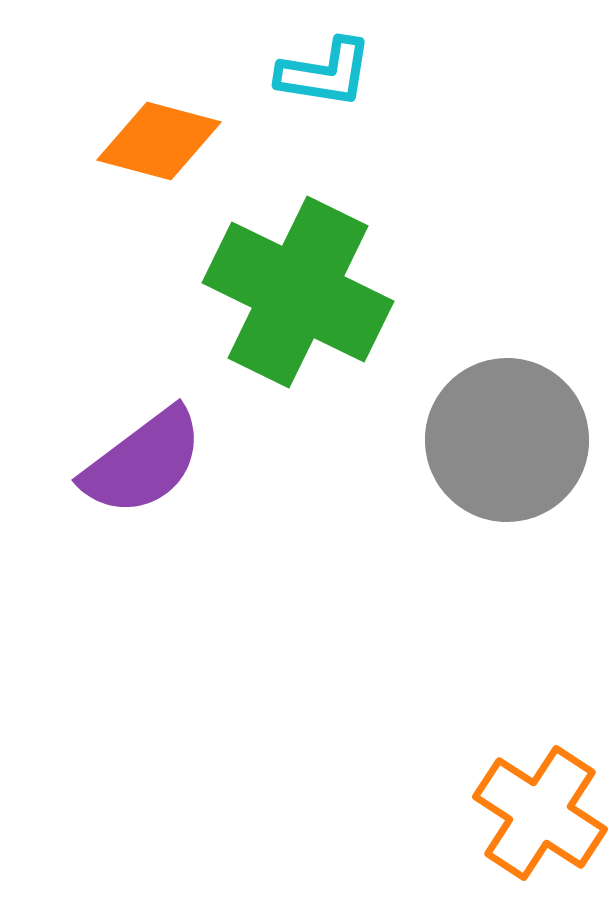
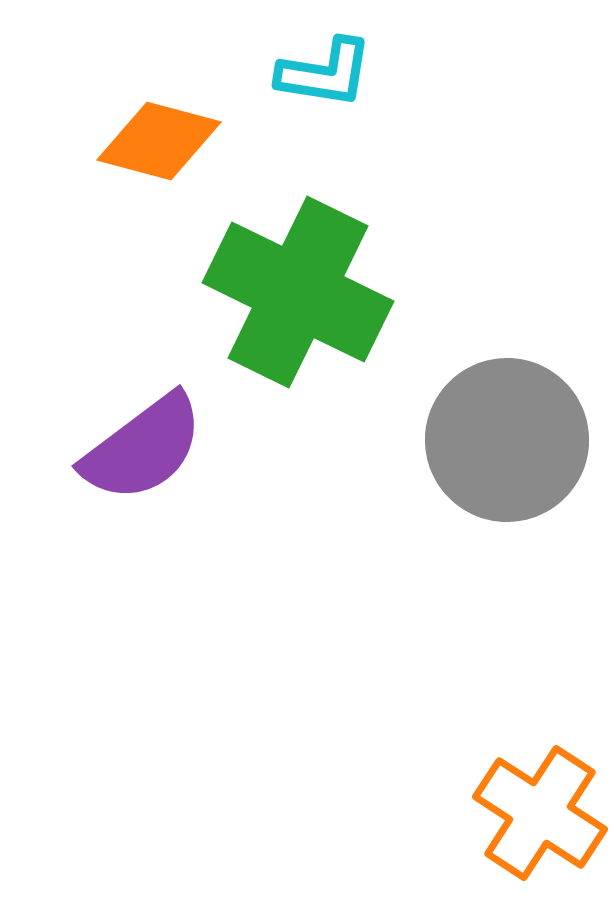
purple semicircle: moved 14 px up
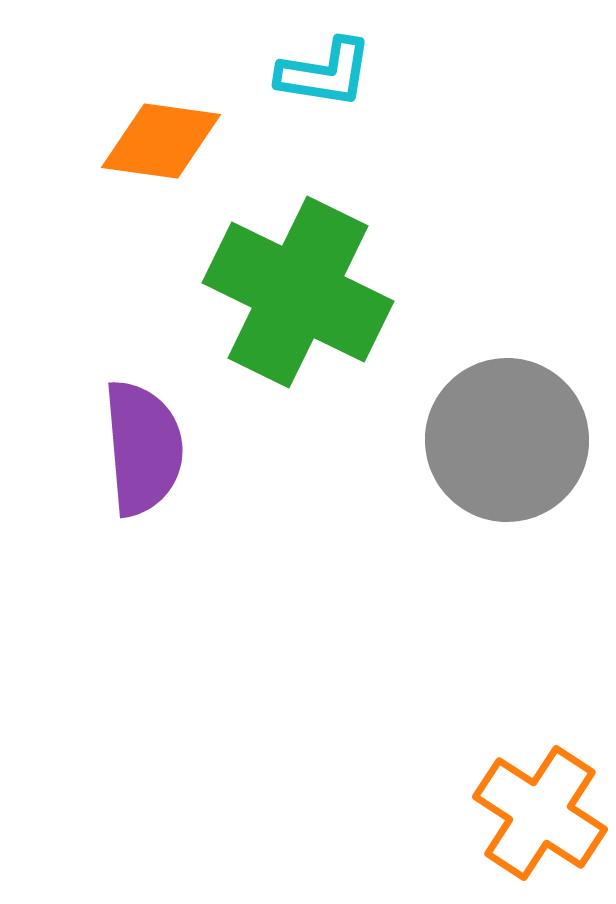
orange diamond: moved 2 px right; rotated 7 degrees counterclockwise
purple semicircle: rotated 58 degrees counterclockwise
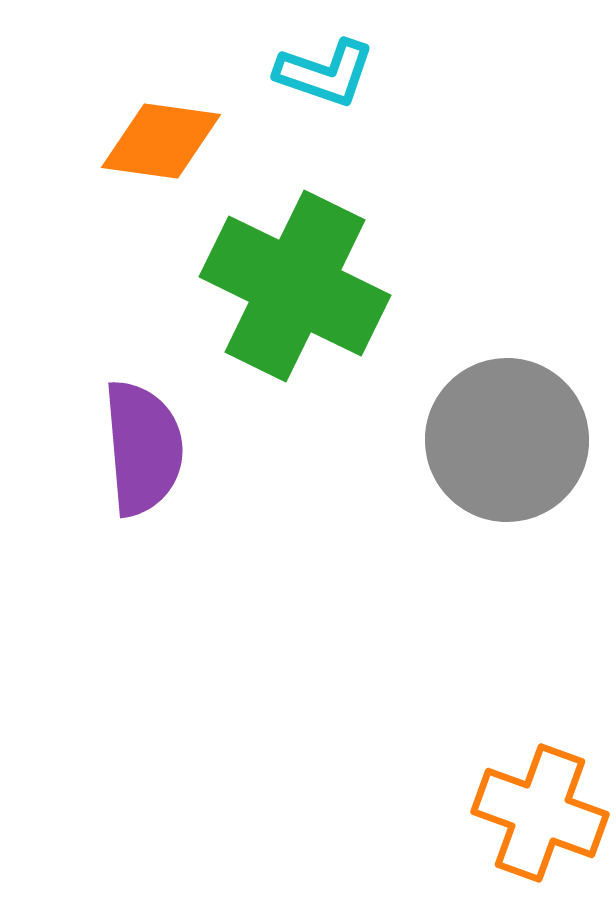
cyan L-shape: rotated 10 degrees clockwise
green cross: moved 3 px left, 6 px up
orange cross: rotated 13 degrees counterclockwise
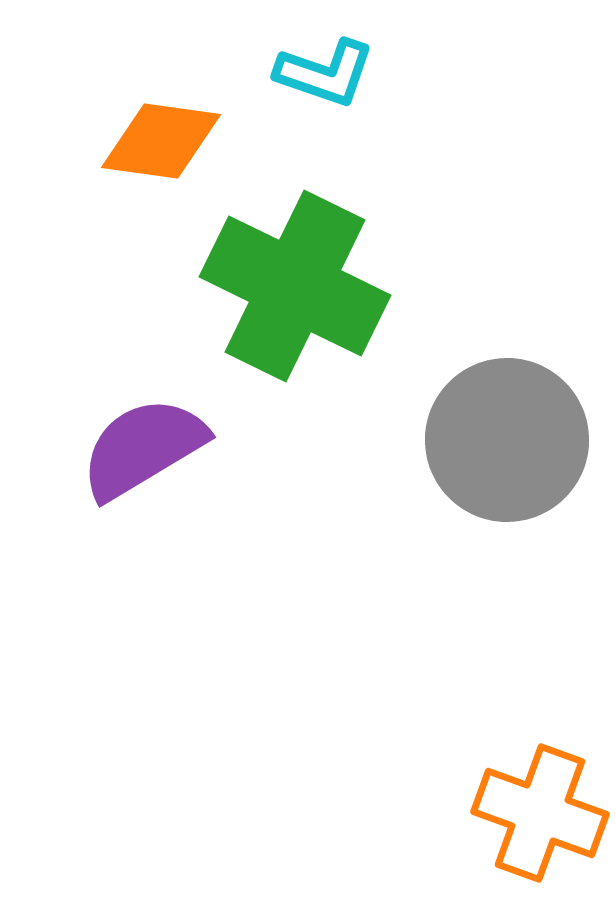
purple semicircle: rotated 116 degrees counterclockwise
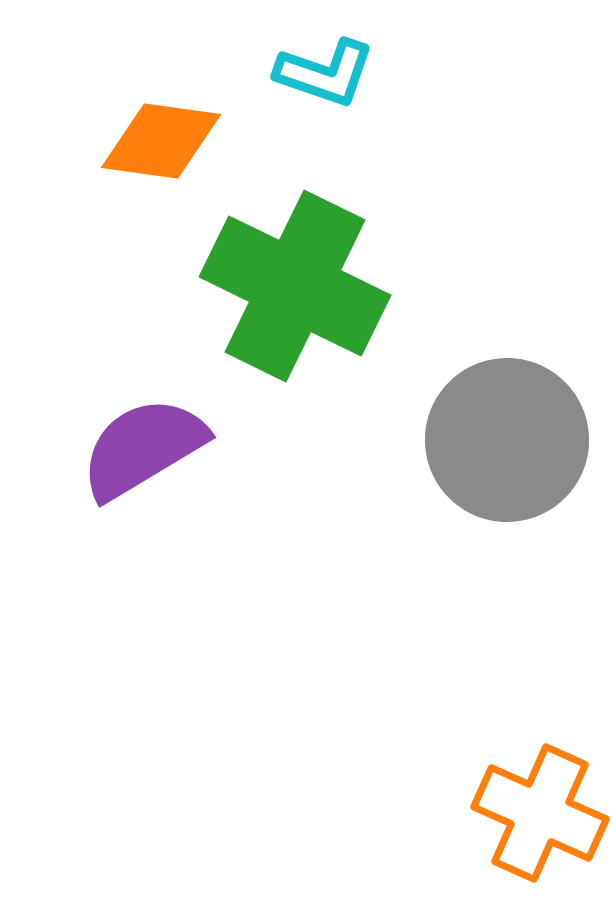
orange cross: rotated 4 degrees clockwise
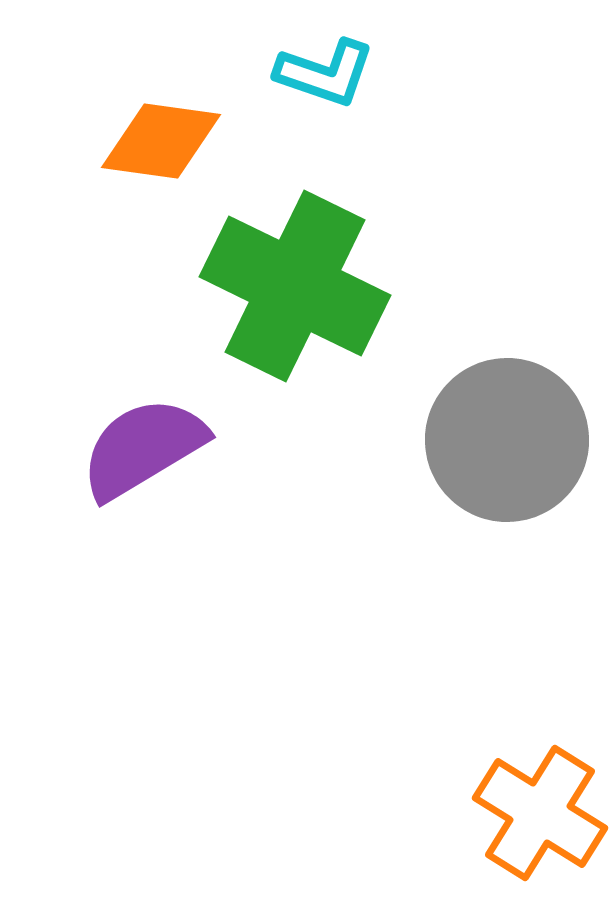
orange cross: rotated 8 degrees clockwise
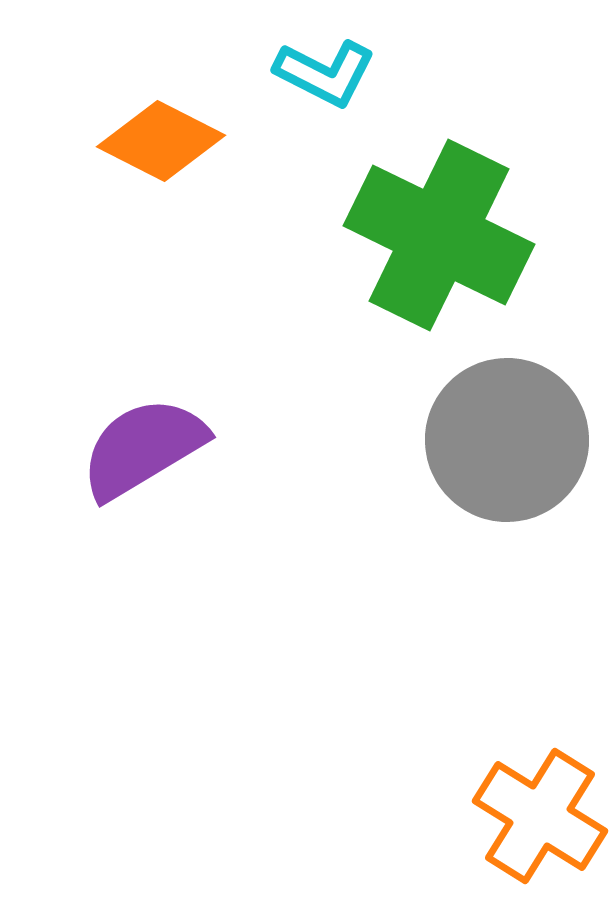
cyan L-shape: rotated 8 degrees clockwise
orange diamond: rotated 19 degrees clockwise
green cross: moved 144 px right, 51 px up
orange cross: moved 3 px down
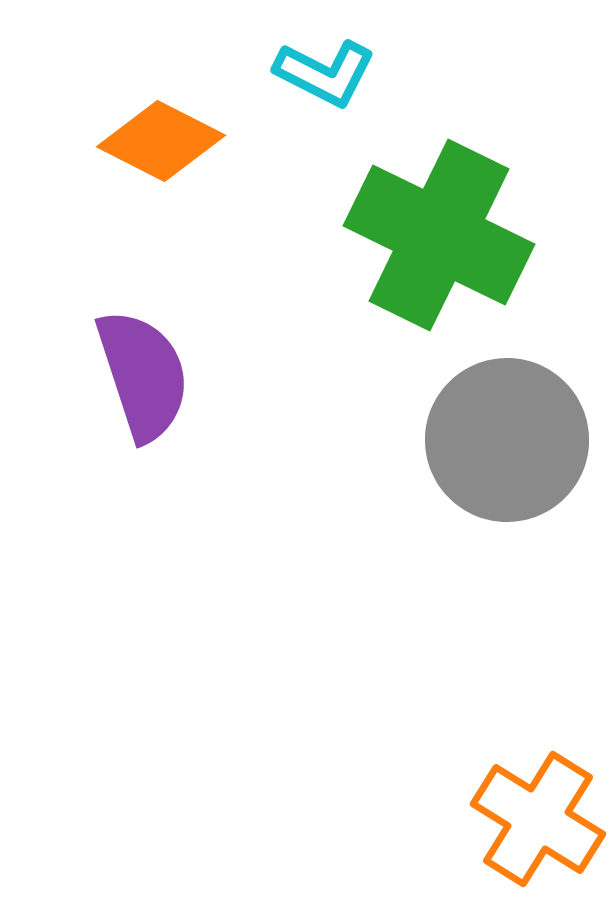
purple semicircle: moved 73 px up; rotated 103 degrees clockwise
orange cross: moved 2 px left, 3 px down
